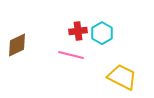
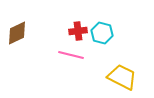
cyan hexagon: rotated 15 degrees counterclockwise
brown diamond: moved 12 px up
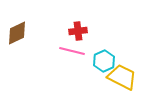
cyan hexagon: moved 2 px right, 28 px down; rotated 20 degrees clockwise
pink line: moved 1 px right, 4 px up
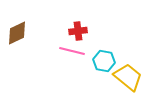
cyan hexagon: rotated 25 degrees counterclockwise
yellow trapezoid: moved 6 px right; rotated 12 degrees clockwise
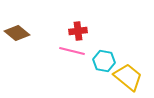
brown diamond: rotated 65 degrees clockwise
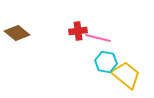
pink line: moved 26 px right, 13 px up
cyan hexagon: moved 2 px right, 1 px down
yellow trapezoid: moved 2 px left, 2 px up
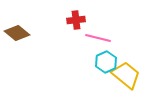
red cross: moved 2 px left, 11 px up
cyan hexagon: rotated 25 degrees clockwise
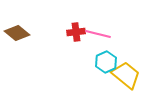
red cross: moved 12 px down
pink line: moved 4 px up
